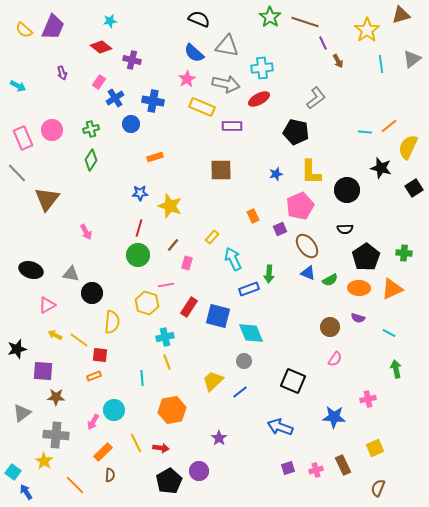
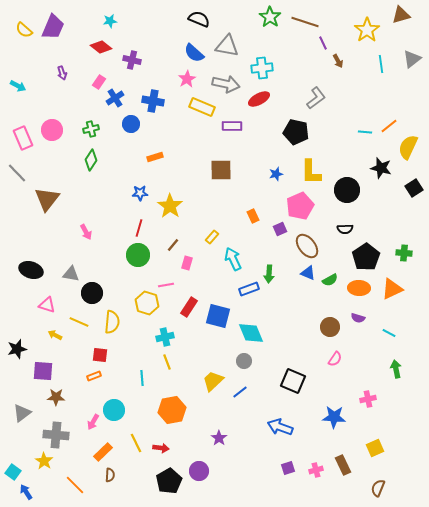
yellow star at (170, 206): rotated 15 degrees clockwise
pink triangle at (47, 305): rotated 48 degrees clockwise
yellow line at (79, 340): moved 18 px up; rotated 12 degrees counterclockwise
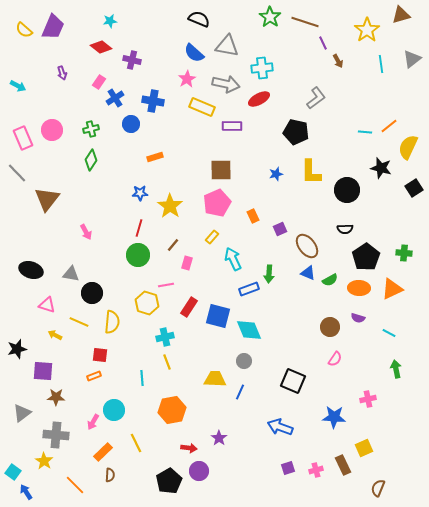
pink pentagon at (300, 206): moved 83 px left, 3 px up
cyan diamond at (251, 333): moved 2 px left, 3 px up
yellow trapezoid at (213, 381): moved 2 px right, 2 px up; rotated 45 degrees clockwise
blue line at (240, 392): rotated 28 degrees counterclockwise
red arrow at (161, 448): moved 28 px right
yellow square at (375, 448): moved 11 px left
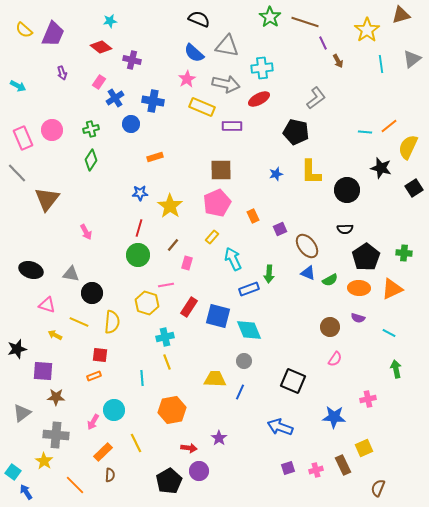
purple trapezoid at (53, 27): moved 7 px down
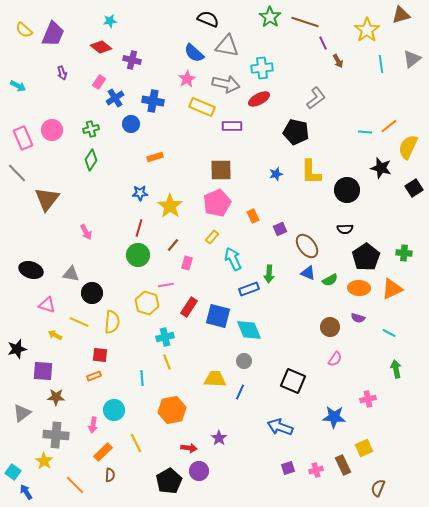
black semicircle at (199, 19): moved 9 px right
pink arrow at (93, 422): moved 3 px down; rotated 21 degrees counterclockwise
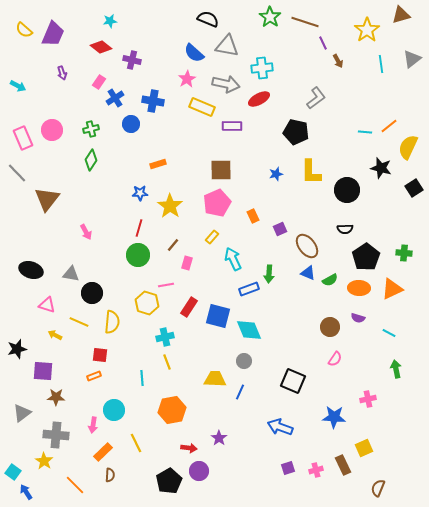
orange rectangle at (155, 157): moved 3 px right, 7 px down
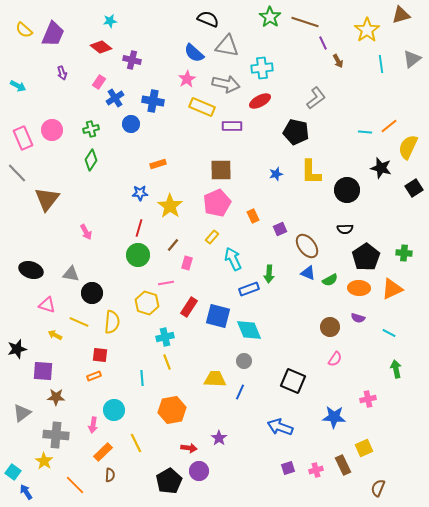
red ellipse at (259, 99): moved 1 px right, 2 px down
pink line at (166, 285): moved 2 px up
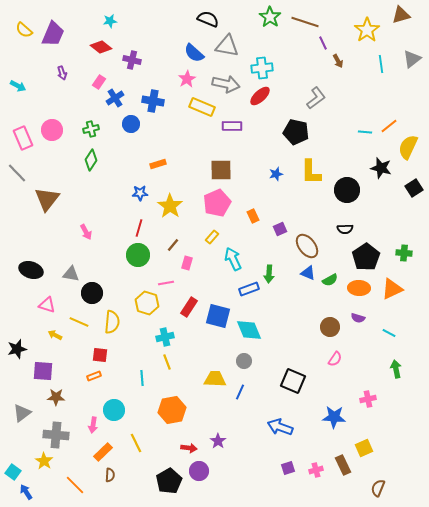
red ellipse at (260, 101): moved 5 px up; rotated 15 degrees counterclockwise
purple star at (219, 438): moved 1 px left, 3 px down
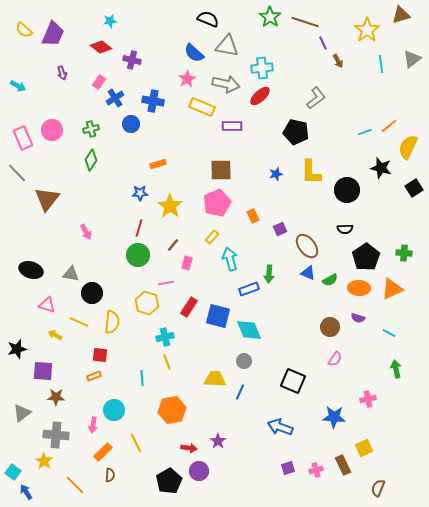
cyan line at (365, 132): rotated 24 degrees counterclockwise
cyan arrow at (233, 259): moved 3 px left; rotated 10 degrees clockwise
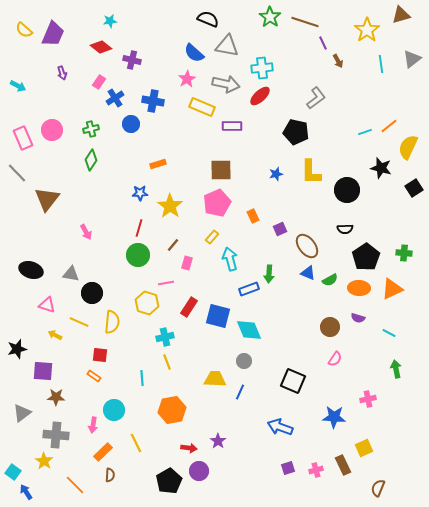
orange rectangle at (94, 376): rotated 56 degrees clockwise
